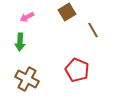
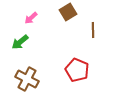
brown square: moved 1 px right
pink arrow: moved 4 px right, 1 px down; rotated 16 degrees counterclockwise
brown line: rotated 28 degrees clockwise
green arrow: rotated 48 degrees clockwise
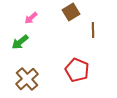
brown square: moved 3 px right
brown cross: rotated 20 degrees clockwise
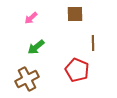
brown square: moved 4 px right, 2 px down; rotated 30 degrees clockwise
brown line: moved 13 px down
green arrow: moved 16 px right, 5 px down
brown cross: rotated 15 degrees clockwise
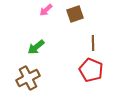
brown square: rotated 18 degrees counterclockwise
pink arrow: moved 15 px right, 8 px up
red pentagon: moved 14 px right
brown cross: moved 1 px right, 1 px up
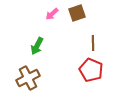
pink arrow: moved 6 px right, 4 px down
brown square: moved 2 px right, 1 px up
green arrow: moved 1 px right, 1 px up; rotated 24 degrees counterclockwise
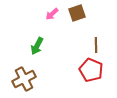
brown line: moved 3 px right, 2 px down
brown cross: moved 4 px left, 1 px down
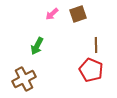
brown square: moved 1 px right, 1 px down
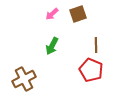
green arrow: moved 15 px right
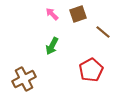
pink arrow: rotated 88 degrees clockwise
brown line: moved 7 px right, 13 px up; rotated 49 degrees counterclockwise
red pentagon: rotated 20 degrees clockwise
